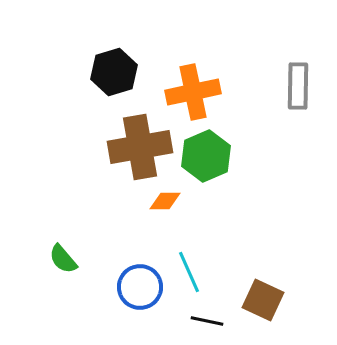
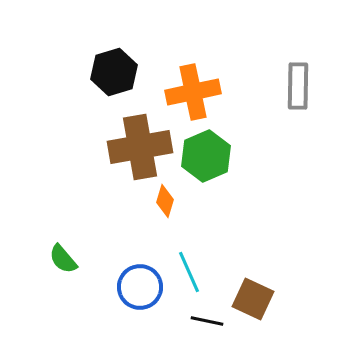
orange diamond: rotated 72 degrees counterclockwise
brown square: moved 10 px left, 1 px up
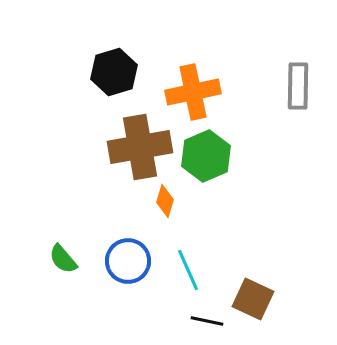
cyan line: moved 1 px left, 2 px up
blue circle: moved 12 px left, 26 px up
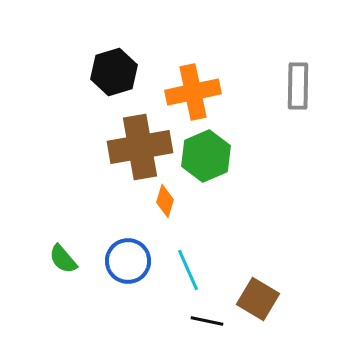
brown square: moved 5 px right; rotated 6 degrees clockwise
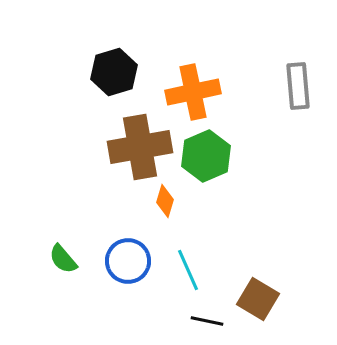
gray rectangle: rotated 6 degrees counterclockwise
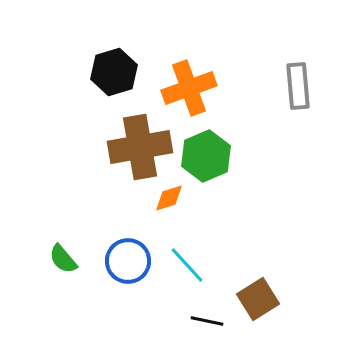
orange cross: moved 4 px left, 4 px up; rotated 8 degrees counterclockwise
orange diamond: moved 4 px right, 3 px up; rotated 56 degrees clockwise
cyan line: moved 1 px left, 5 px up; rotated 18 degrees counterclockwise
brown square: rotated 27 degrees clockwise
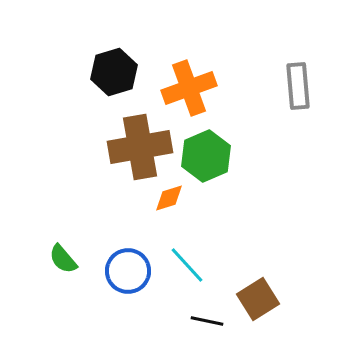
blue circle: moved 10 px down
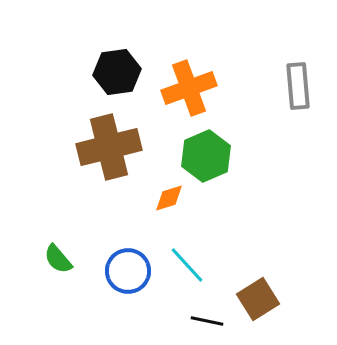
black hexagon: moved 3 px right; rotated 9 degrees clockwise
brown cross: moved 31 px left; rotated 4 degrees counterclockwise
green semicircle: moved 5 px left
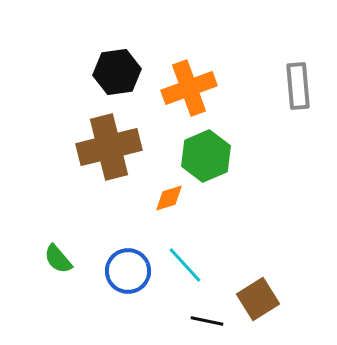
cyan line: moved 2 px left
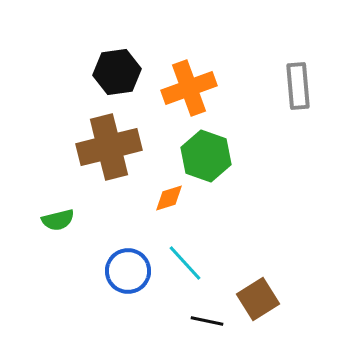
green hexagon: rotated 18 degrees counterclockwise
green semicircle: moved 39 px up; rotated 64 degrees counterclockwise
cyan line: moved 2 px up
